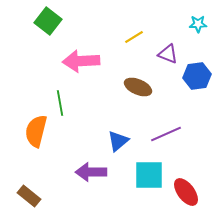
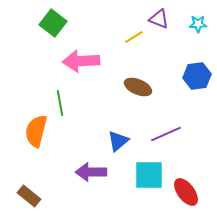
green square: moved 5 px right, 2 px down
purple triangle: moved 9 px left, 35 px up
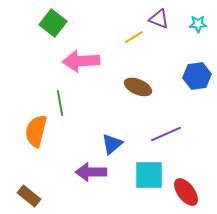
blue triangle: moved 6 px left, 3 px down
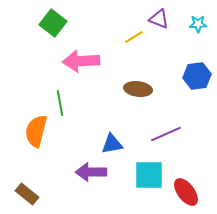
brown ellipse: moved 2 px down; rotated 16 degrees counterclockwise
blue triangle: rotated 30 degrees clockwise
brown rectangle: moved 2 px left, 2 px up
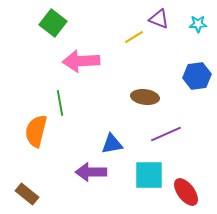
brown ellipse: moved 7 px right, 8 px down
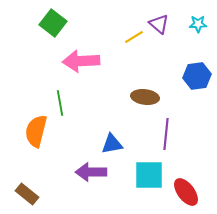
purple triangle: moved 5 px down; rotated 20 degrees clockwise
purple line: rotated 60 degrees counterclockwise
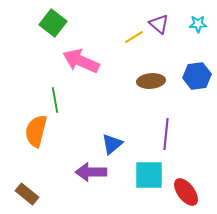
pink arrow: rotated 27 degrees clockwise
brown ellipse: moved 6 px right, 16 px up; rotated 12 degrees counterclockwise
green line: moved 5 px left, 3 px up
blue triangle: rotated 30 degrees counterclockwise
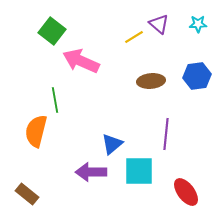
green square: moved 1 px left, 8 px down
cyan square: moved 10 px left, 4 px up
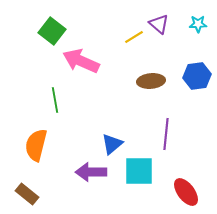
orange semicircle: moved 14 px down
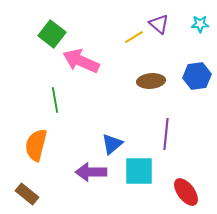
cyan star: moved 2 px right
green square: moved 3 px down
